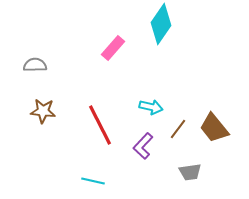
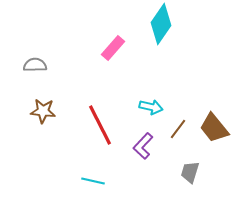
gray trapezoid: rotated 115 degrees clockwise
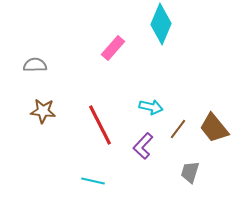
cyan diamond: rotated 12 degrees counterclockwise
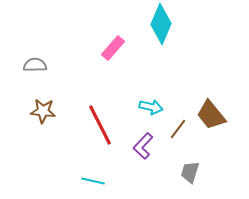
brown trapezoid: moved 3 px left, 13 px up
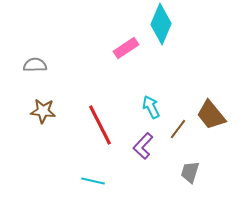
pink rectangle: moved 13 px right; rotated 15 degrees clockwise
cyan arrow: rotated 130 degrees counterclockwise
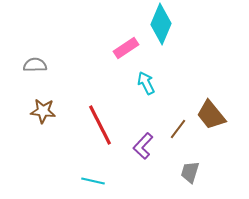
cyan arrow: moved 5 px left, 24 px up
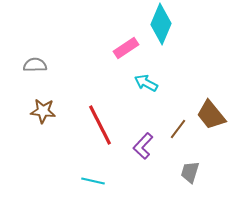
cyan arrow: rotated 35 degrees counterclockwise
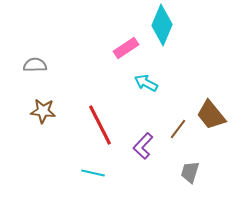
cyan diamond: moved 1 px right, 1 px down
cyan line: moved 8 px up
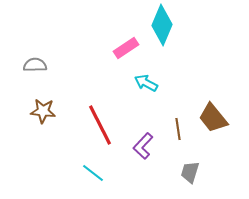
brown trapezoid: moved 2 px right, 3 px down
brown line: rotated 45 degrees counterclockwise
cyan line: rotated 25 degrees clockwise
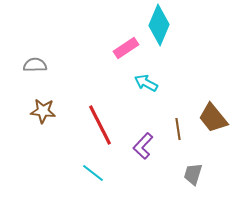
cyan diamond: moved 3 px left
gray trapezoid: moved 3 px right, 2 px down
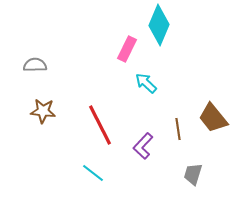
pink rectangle: moved 1 px right, 1 px down; rotated 30 degrees counterclockwise
cyan arrow: rotated 15 degrees clockwise
